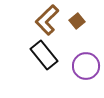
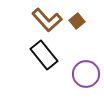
brown L-shape: rotated 88 degrees counterclockwise
purple circle: moved 8 px down
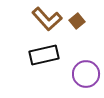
brown L-shape: moved 1 px up
black rectangle: rotated 64 degrees counterclockwise
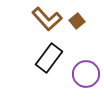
black rectangle: moved 5 px right, 3 px down; rotated 40 degrees counterclockwise
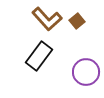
black rectangle: moved 10 px left, 2 px up
purple circle: moved 2 px up
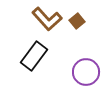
black rectangle: moved 5 px left
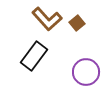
brown square: moved 2 px down
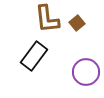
brown L-shape: rotated 36 degrees clockwise
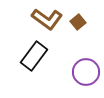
brown L-shape: rotated 48 degrees counterclockwise
brown square: moved 1 px right, 1 px up
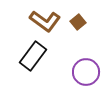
brown L-shape: moved 2 px left, 2 px down
black rectangle: moved 1 px left
